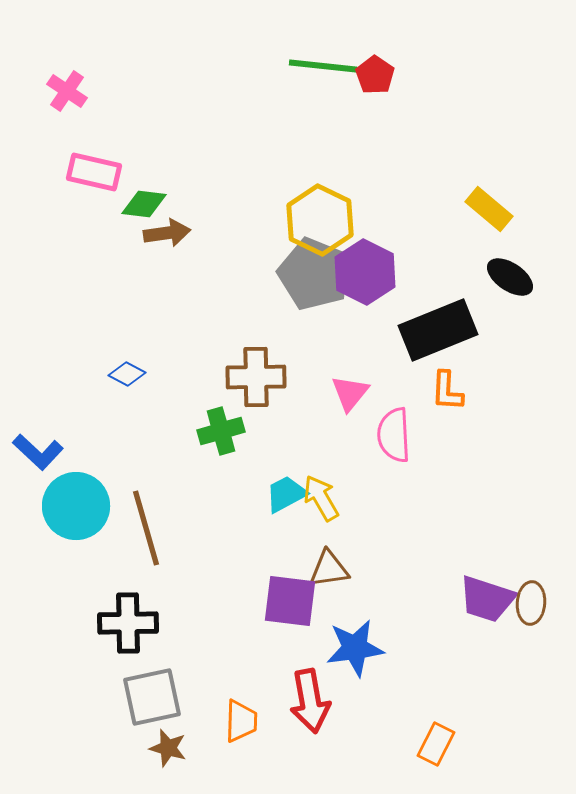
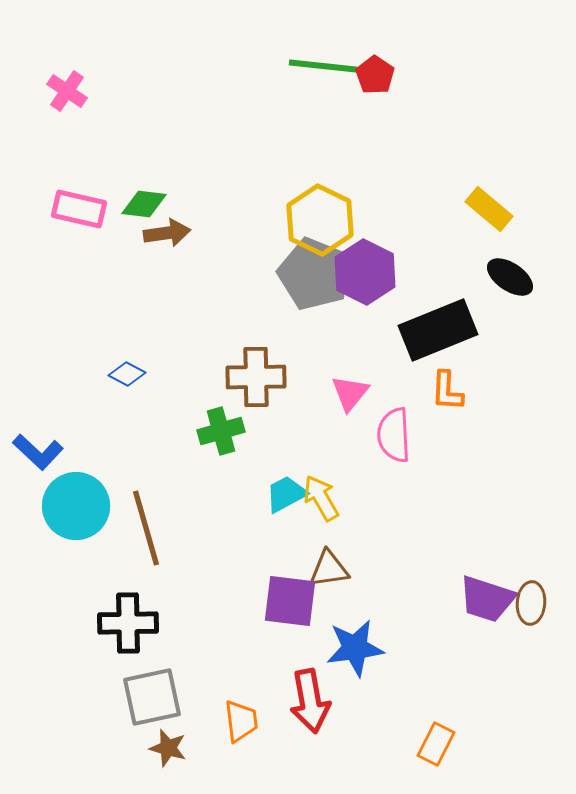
pink rectangle: moved 15 px left, 37 px down
orange trapezoid: rotated 9 degrees counterclockwise
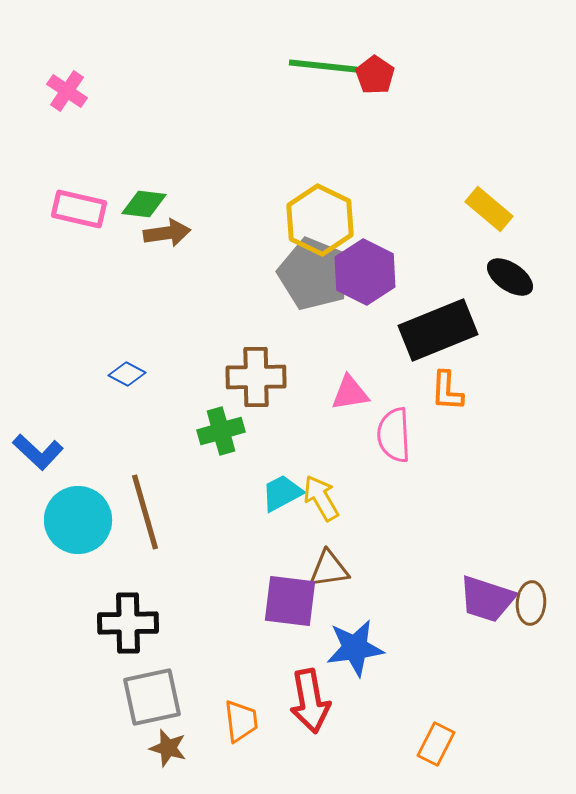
pink triangle: rotated 42 degrees clockwise
cyan trapezoid: moved 4 px left, 1 px up
cyan circle: moved 2 px right, 14 px down
brown line: moved 1 px left, 16 px up
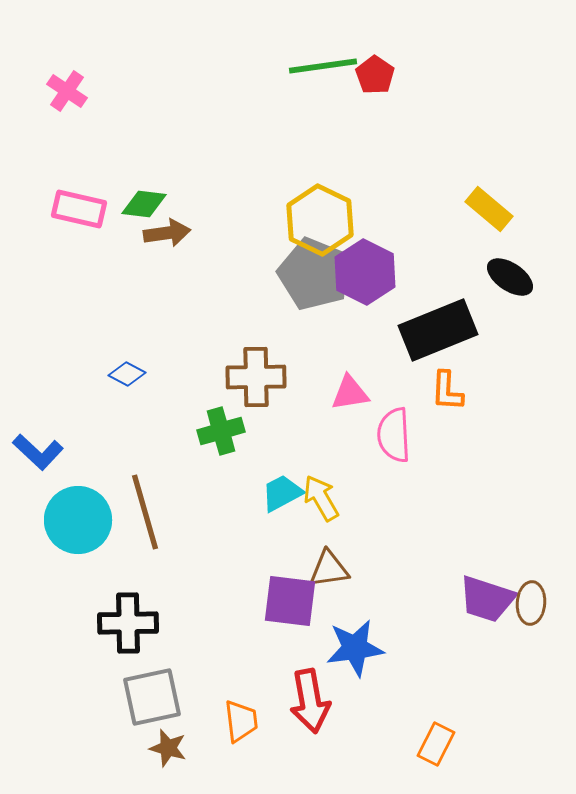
green line: rotated 14 degrees counterclockwise
